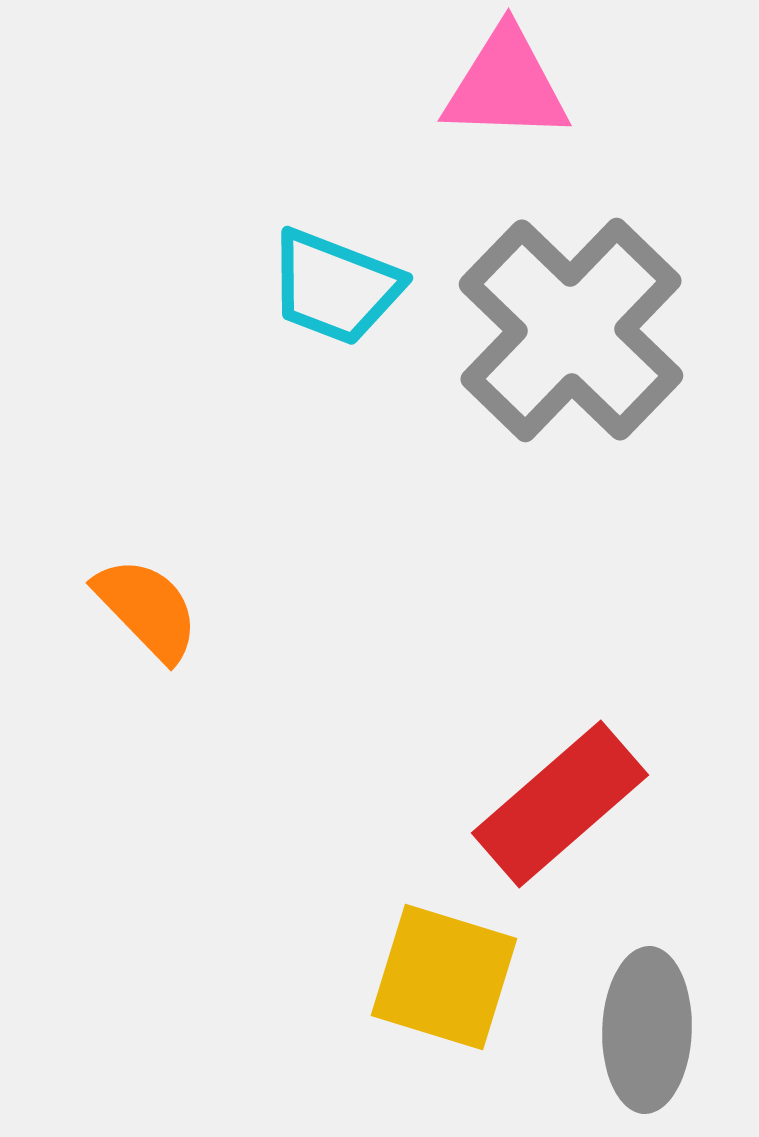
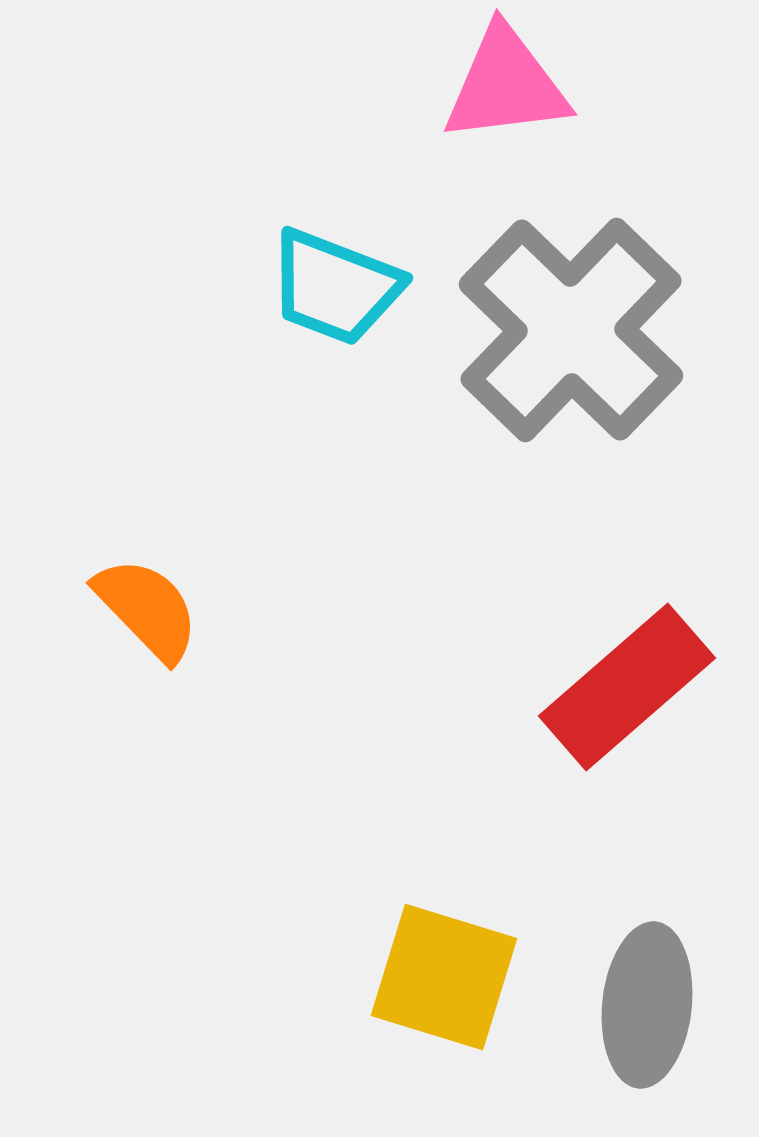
pink triangle: rotated 9 degrees counterclockwise
red rectangle: moved 67 px right, 117 px up
gray ellipse: moved 25 px up; rotated 4 degrees clockwise
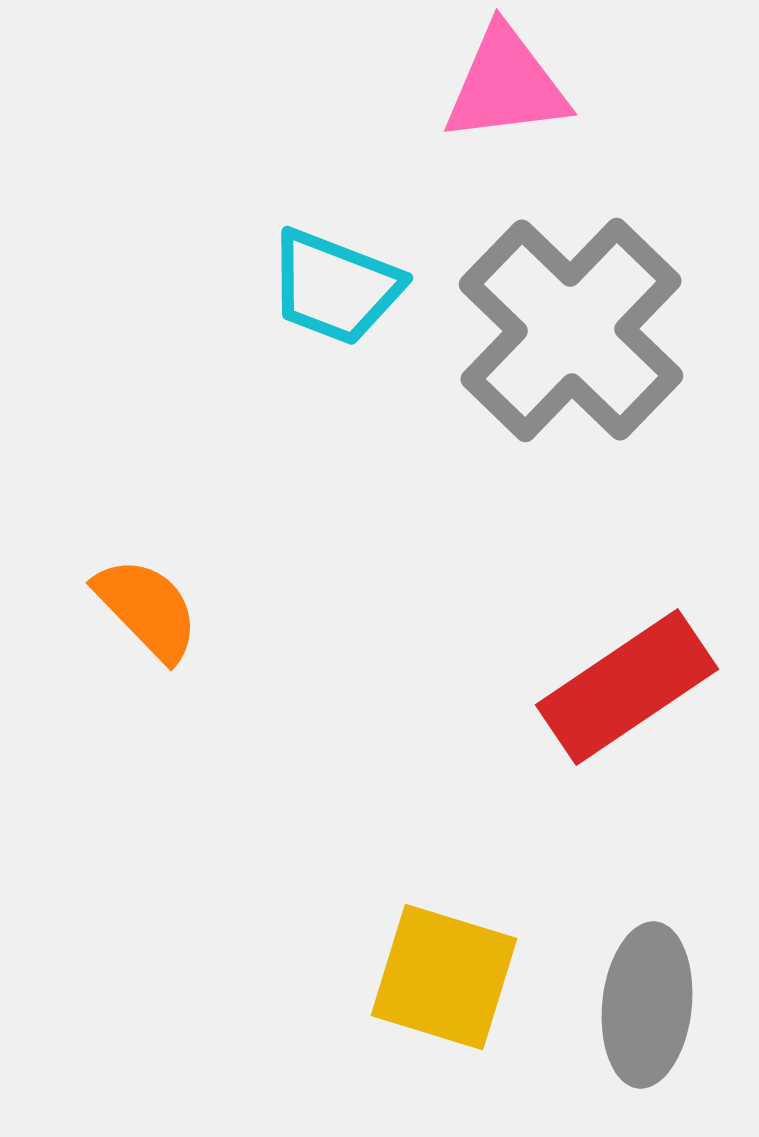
red rectangle: rotated 7 degrees clockwise
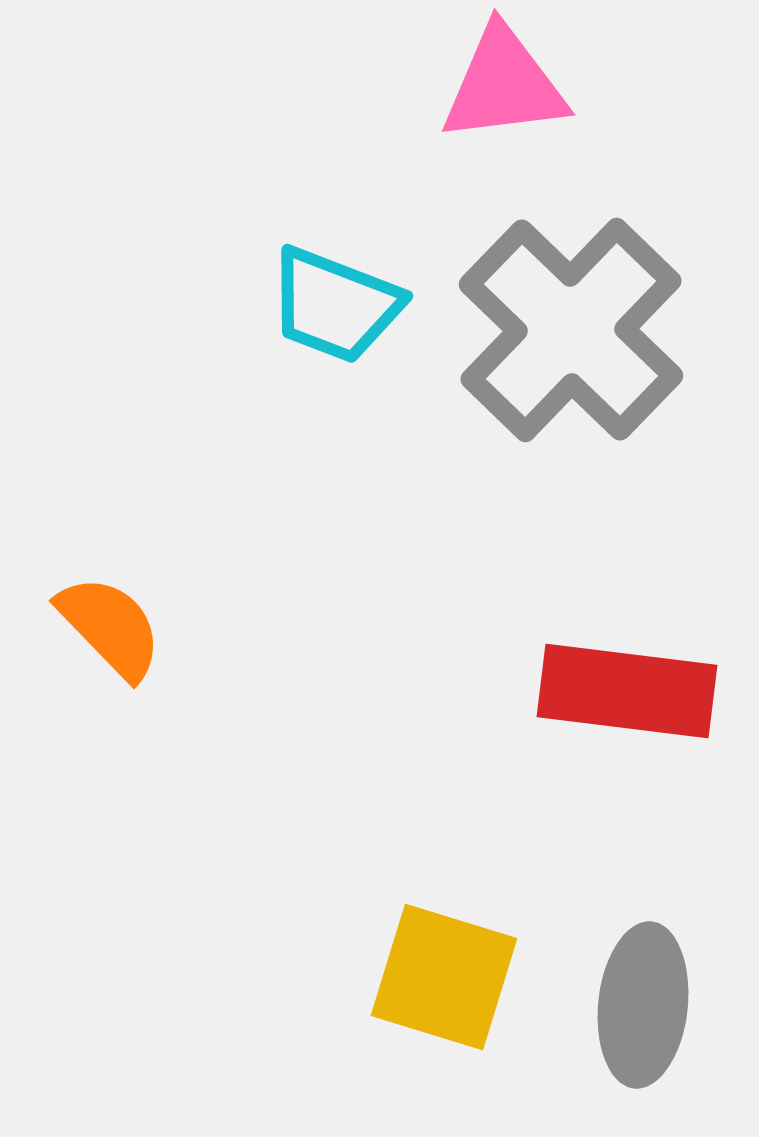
pink triangle: moved 2 px left
cyan trapezoid: moved 18 px down
orange semicircle: moved 37 px left, 18 px down
red rectangle: moved 4 px down; rotated 41 degrees clockwise
gray ellipse: moved 4 px left
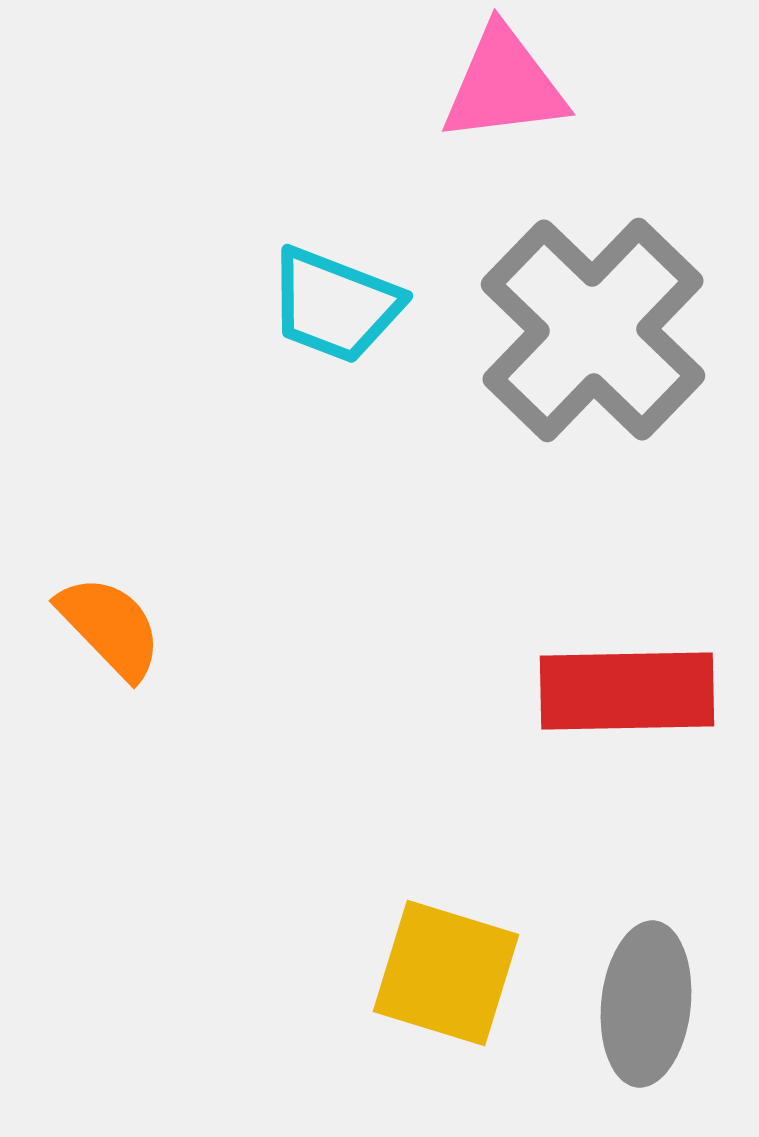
gray cross: moved 22 px right
red rectangle: rotated 8 degrees counterclockwise
yellow square: moved 2 px right, 4 px up
gray ellipse: moved 3 px right, 1 px up
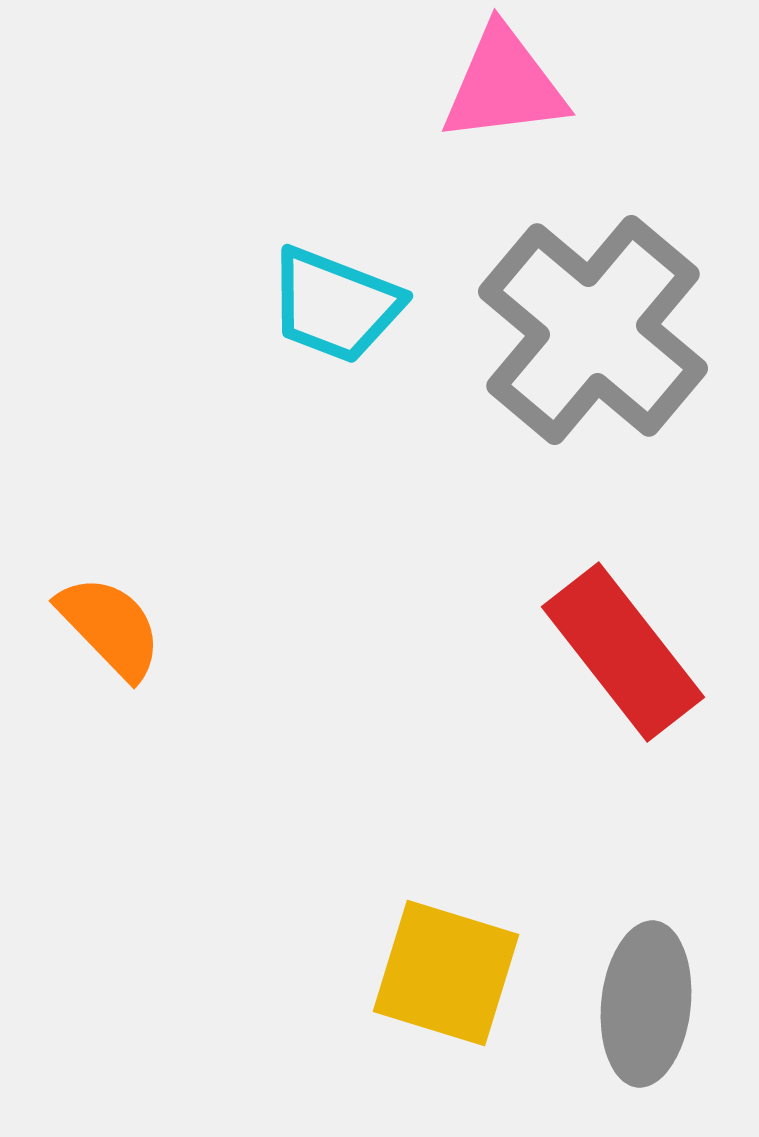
gray cross: rotated 4 degrees counterclockwise
red rectangle: moved 4 px left, 39 px up; rotated 53 degrees clockwise
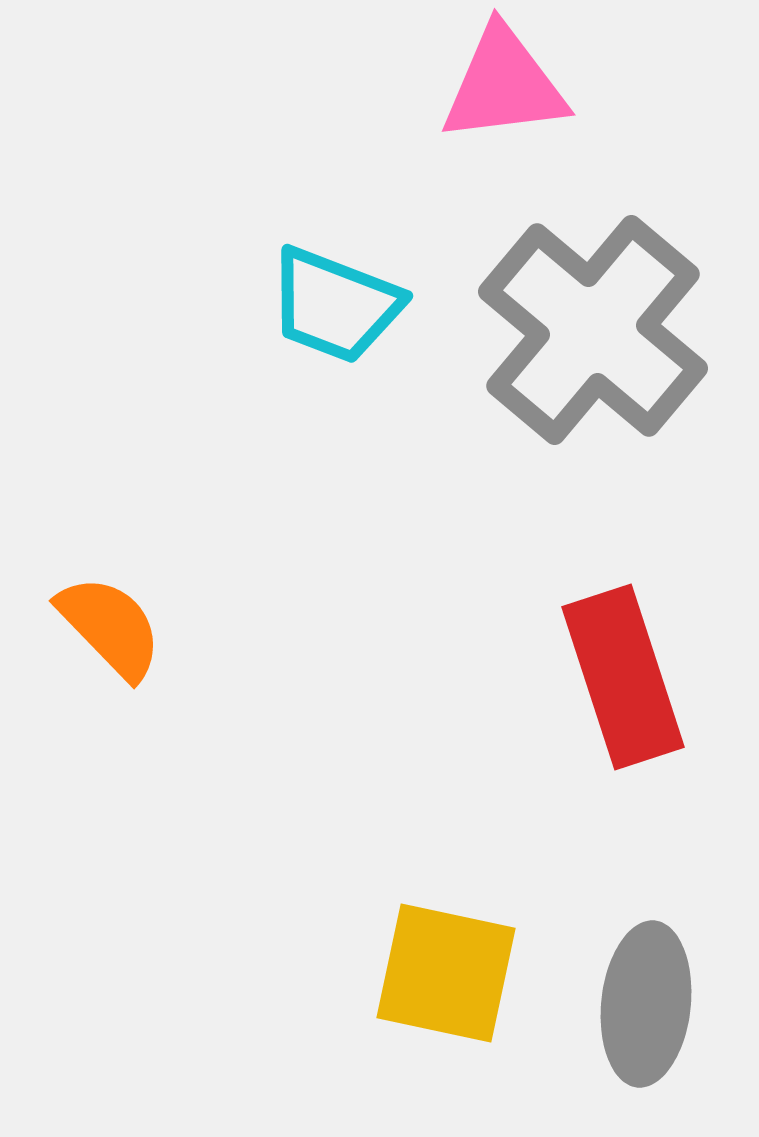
red rectangle: moved 25 px down; rotated 20 degrees clockwise
yellow square: rotated 5 degrees counterclockwise
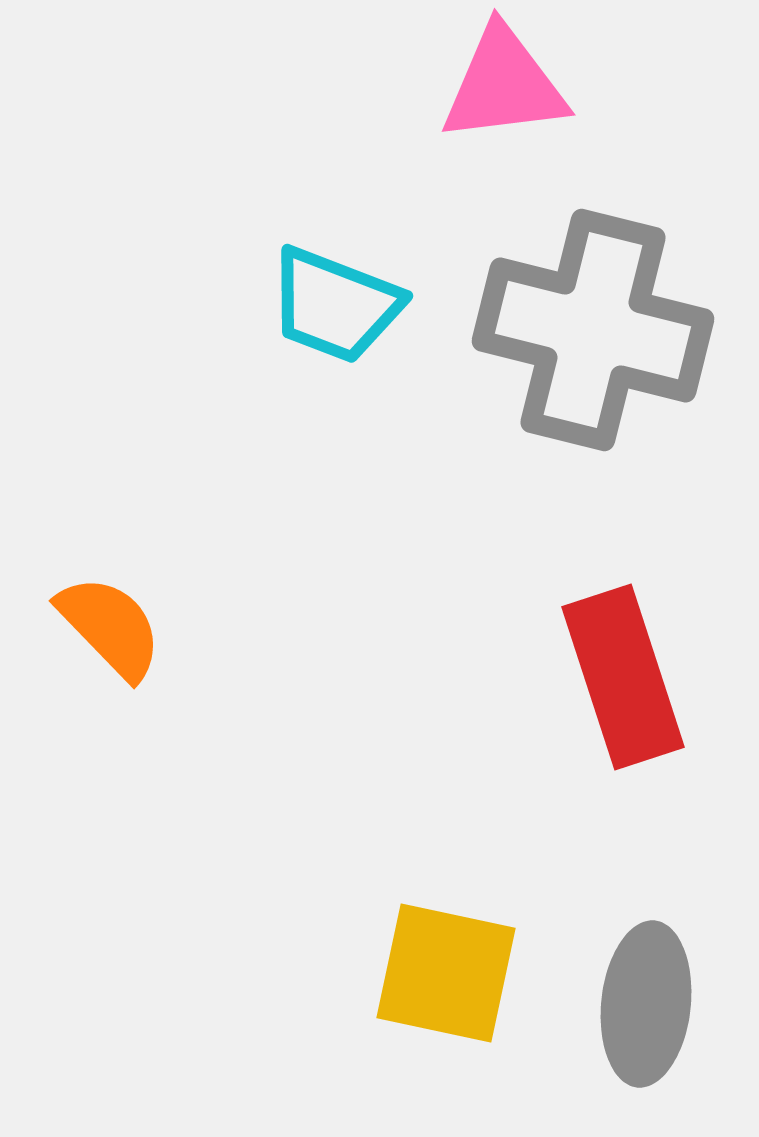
gray cross: rotated 26 degrees counterclockwise
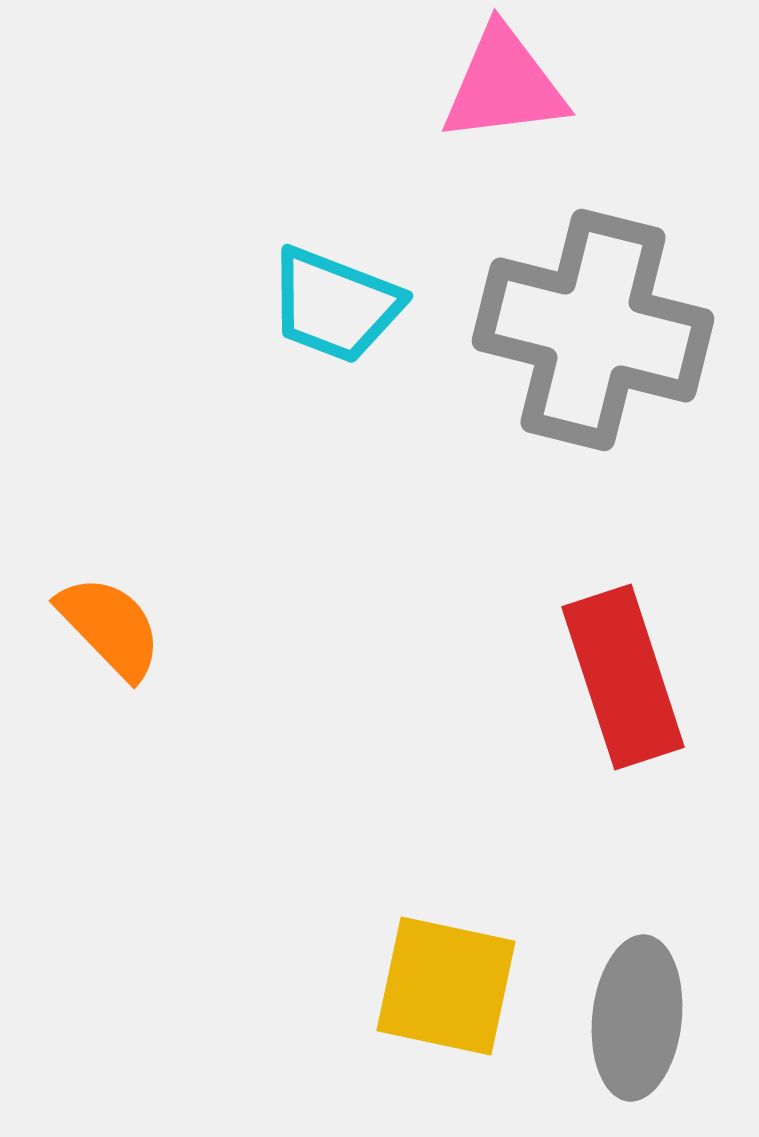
yellow square: moved 13 px down
gray ellipse: moved 9 px left, 14 px down
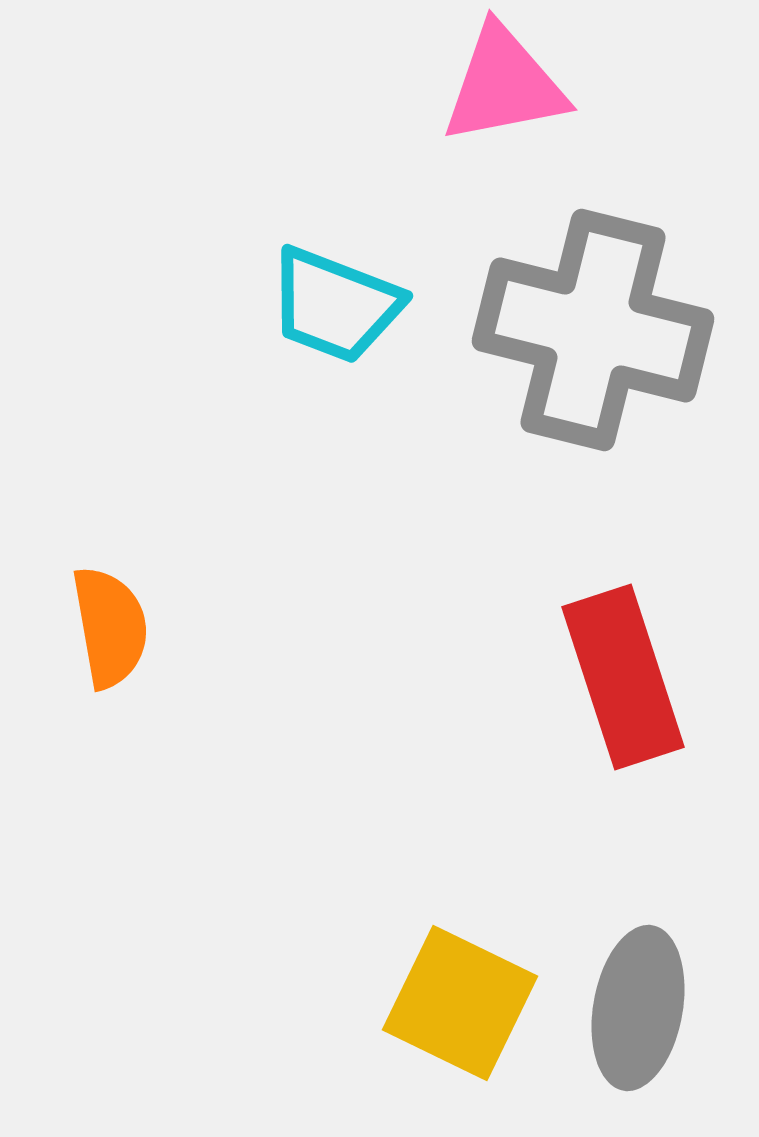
pink triangle: rotated 4 degrees counterclockwise
orange semicircle: rotated 34 degrees clockwise
yellow square: moved 14 px right, 17 px down; rotated 14 degrees clockwise
gray ellipse: moved 1 px right, 10 px up; rotated 4 degrees clockwise
